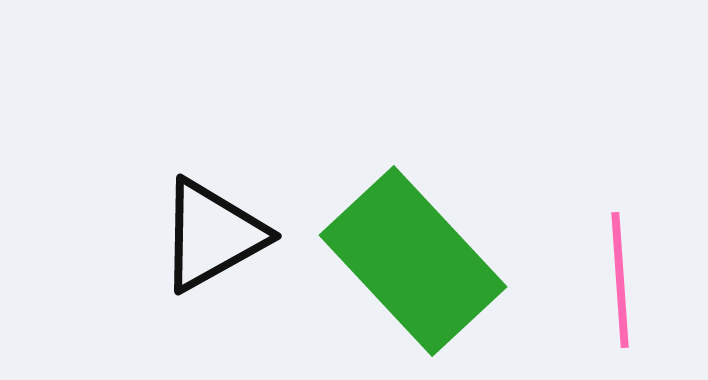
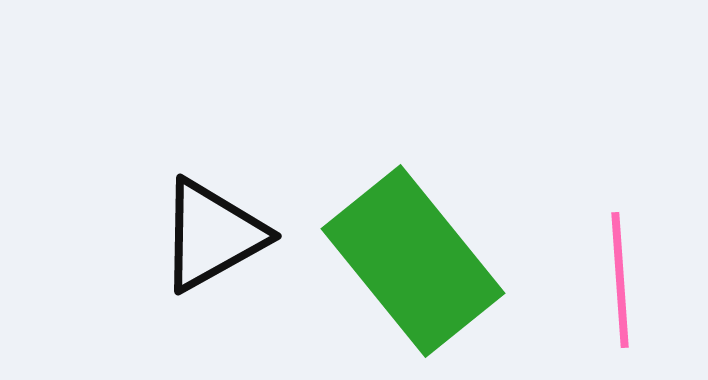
green rectangle: rotated 4 degrees clockwise
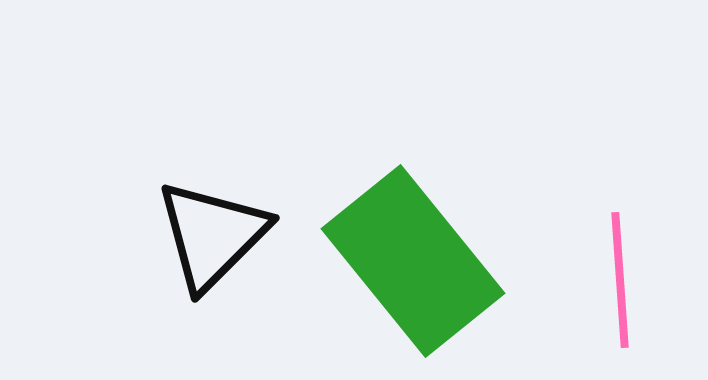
black triangle: rotated 16 degrees counterclockwise
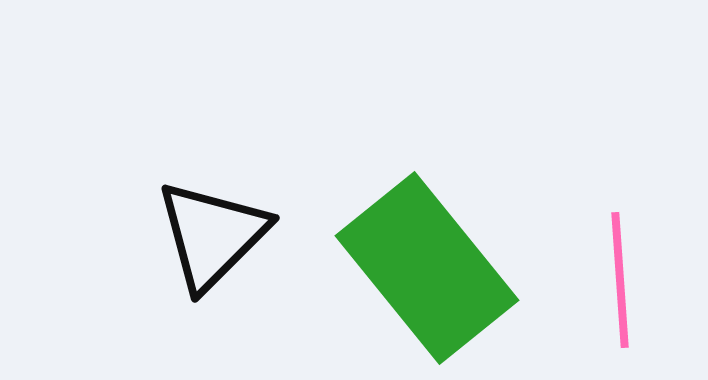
green rectangle: moved 14 px right, 7 px down
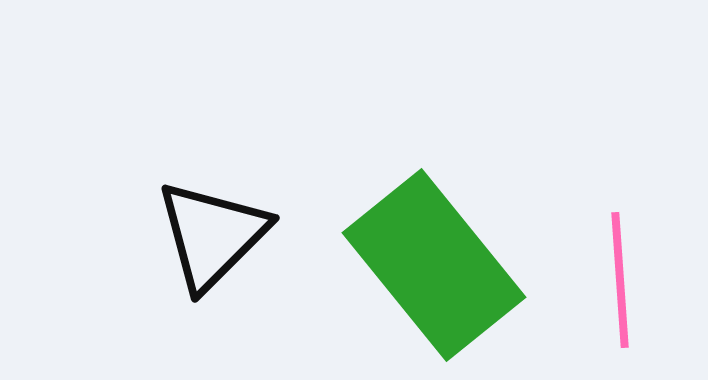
green rectangle: moved 7 px right, 3 px up
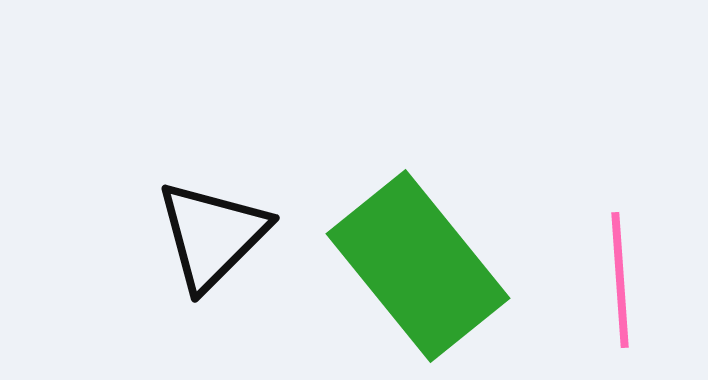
green rectangle: moved 16 px left, 1 px down
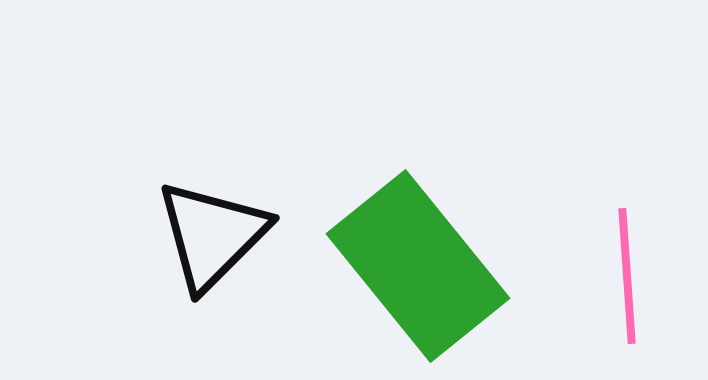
pink line: moved 7 px right, 4 px up
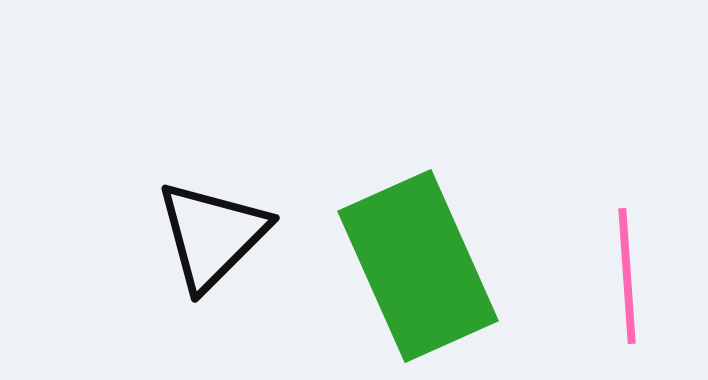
green rectangle: rotated 15 degrees clockwise
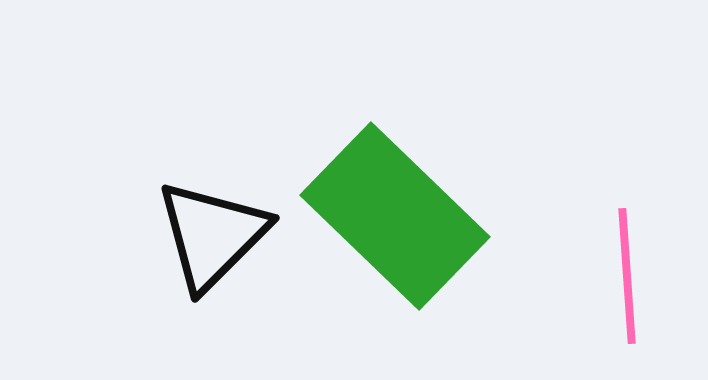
green rectangle: moved 23 px left, 50 px up; rotated 22 degrees counterclockwise
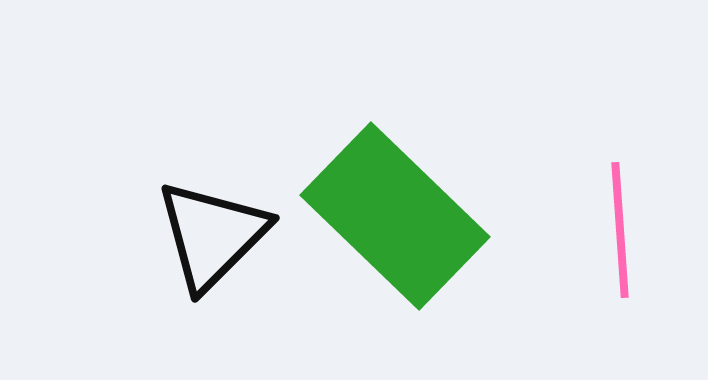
pink line: moved 7 px left, 46 px up
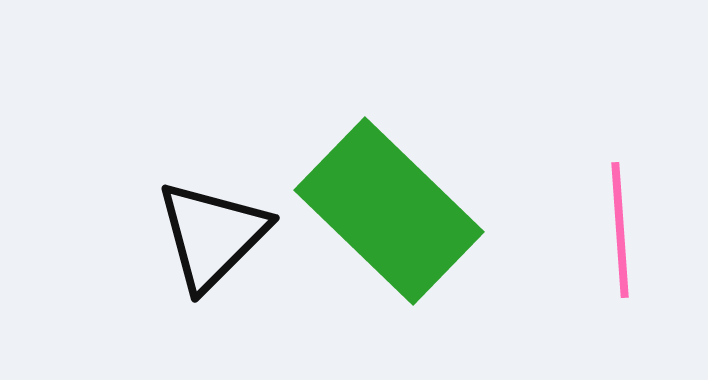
green rectangle: moved 6 px left, 5 px up
